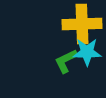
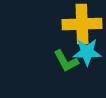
green L-shape: rotated 92 degrees counterclockwise
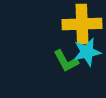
cyan star: rotated 12 degrees counterclockwise
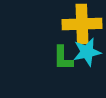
green L-shape: moved 3 px left, 3 px up; rotated 28 degrees clockwise
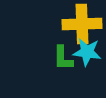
cyan star: rotated 20 degrees clockwise
